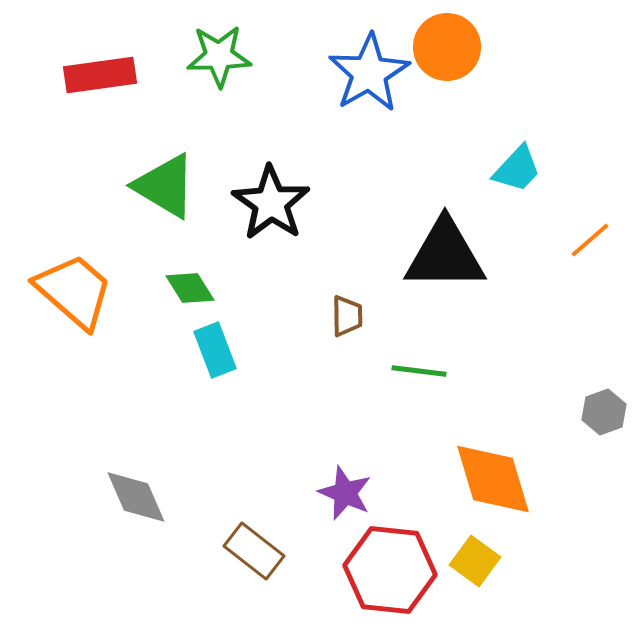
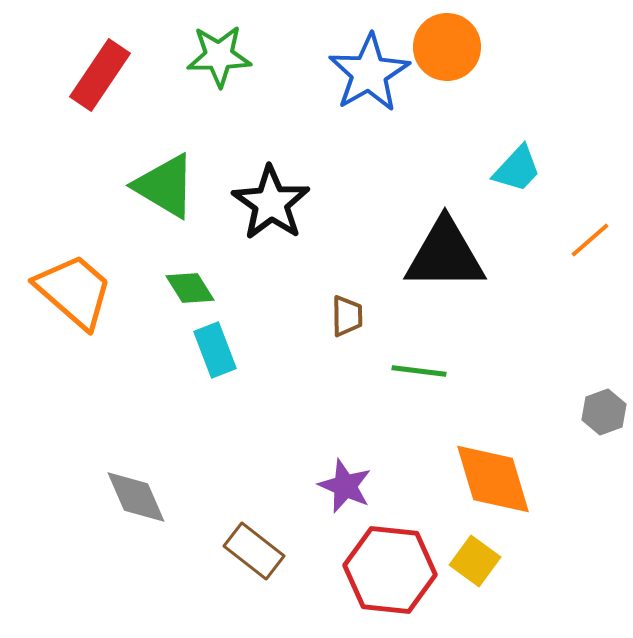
red rectangle: rotated 48 degrees counterclockwise
purple star: moved 7 px up
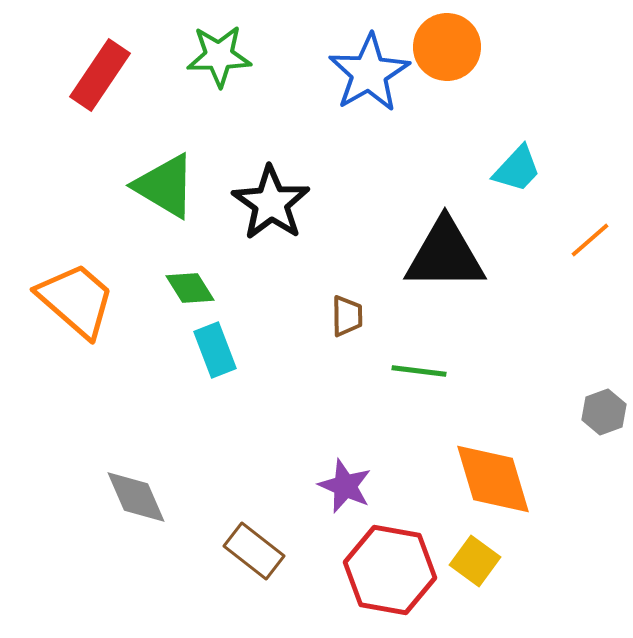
orange trapezoid: moved 2 px right, 9 px down
red hexagon: rotated 4 degrees clockwise
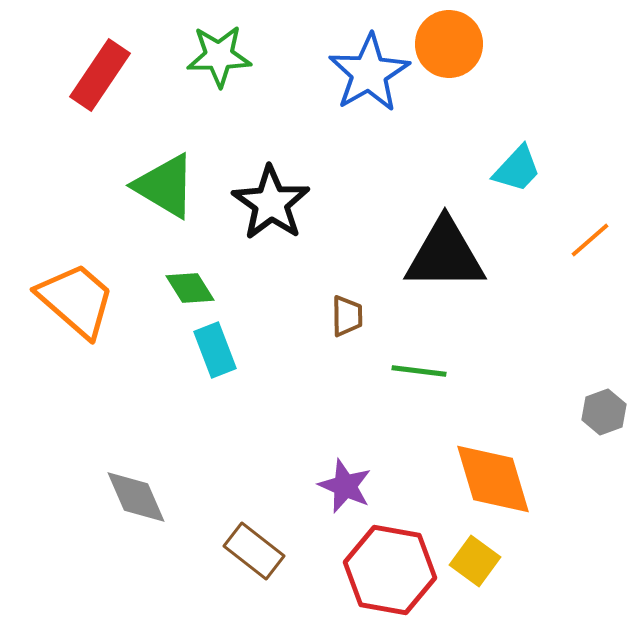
orange circle: moved 2 px right, 3 px up
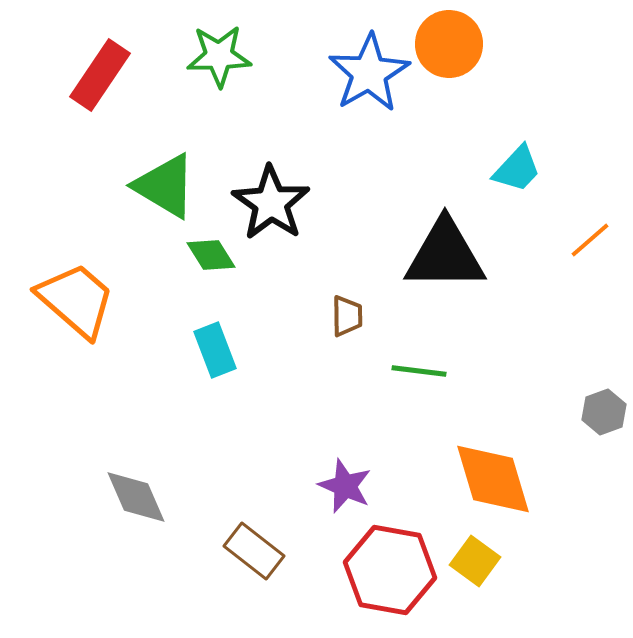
green diamond: moved 21 px right, 33 px up
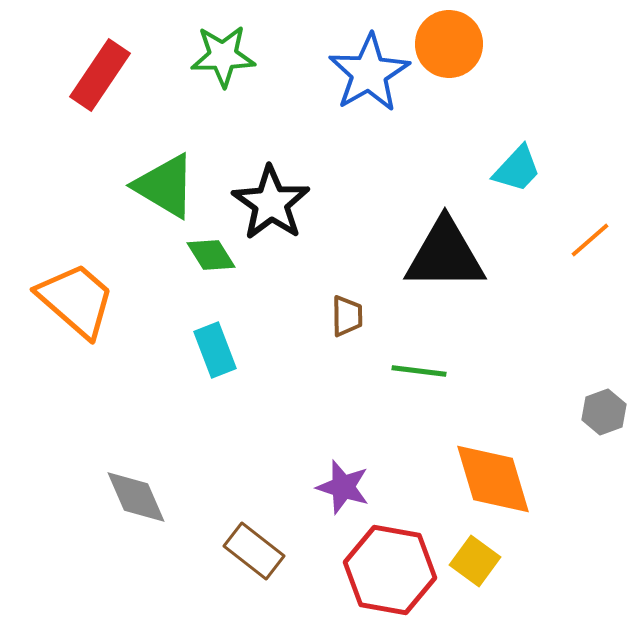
green star: moved 4 px right
purple star: moved 2 px left, 1 px down; rotated 6 degrees counterclockwise
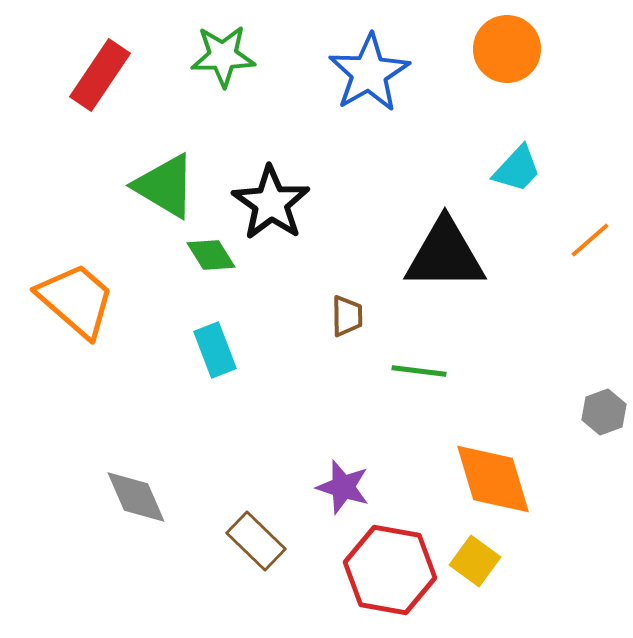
orange circle: moved 58 px right, 5 px down
brown rectangle: moved 2 px right, 10 px up; rotated 6 degrees clockwise
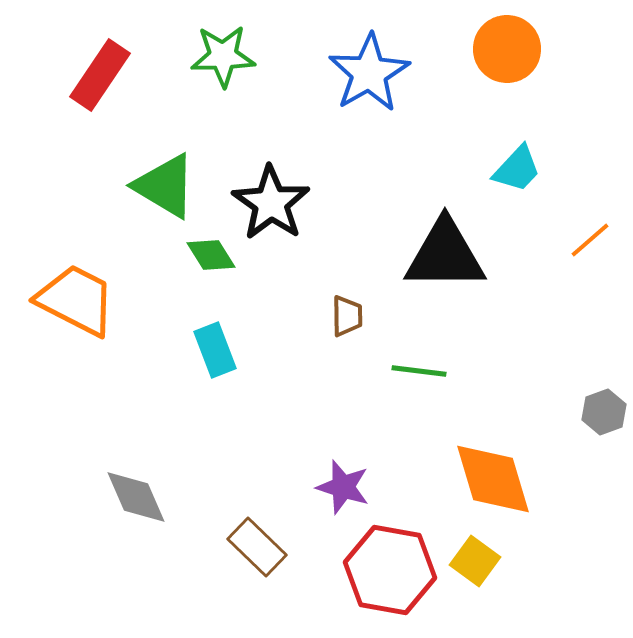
orange trapezoid: rotated 14 degrees counterclockwise
brown rectangle: moved 1 px right, 6 px down
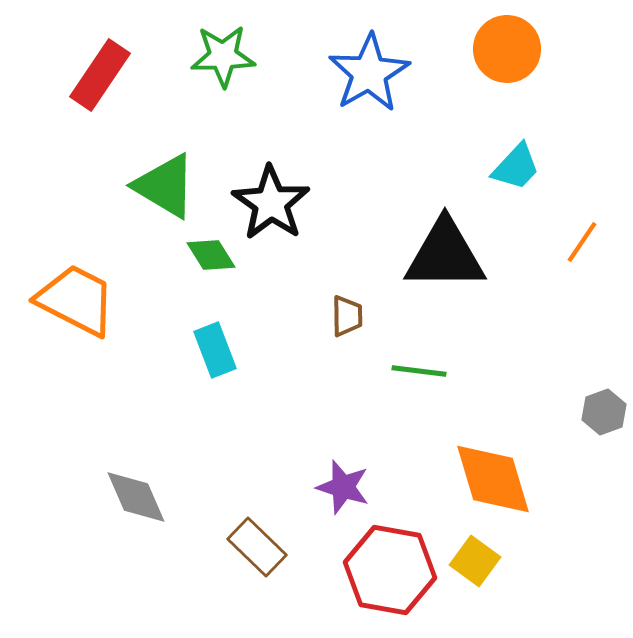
cyan trapezoid: moved 1 px left, 2 px up
orange line: moved 8 px left, 2 px down; rotated 15 degrees counterclockwise
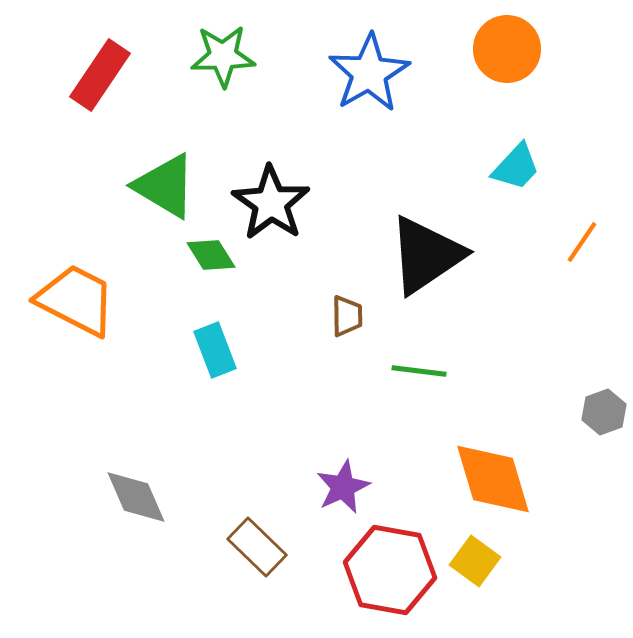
black triangle: moved 19 px left; rotated 34 degrees counterclockwise
purple star: rotated 30 degrees clockwise
